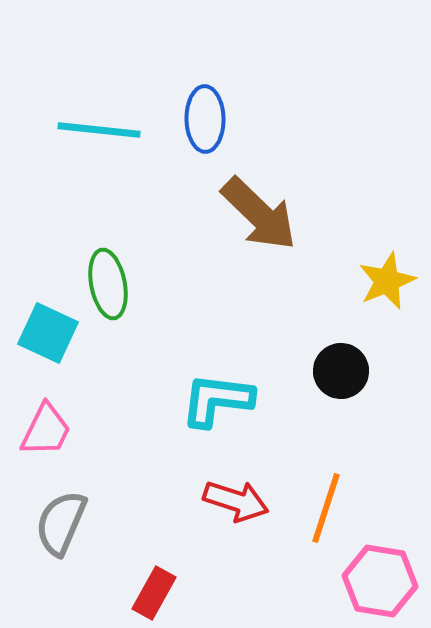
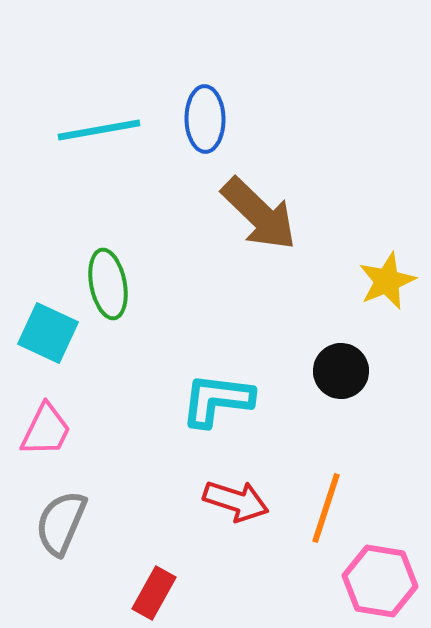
cyan line: rotated 16 degrees counterclockwise
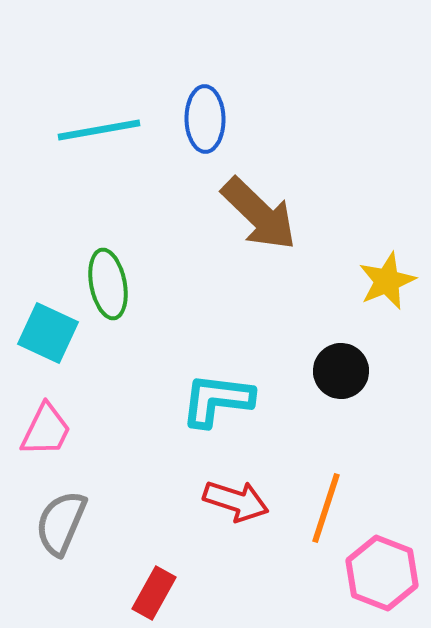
pink hexagon: moved 2 px right, 8 px up; rotated 12 degrees clockwise
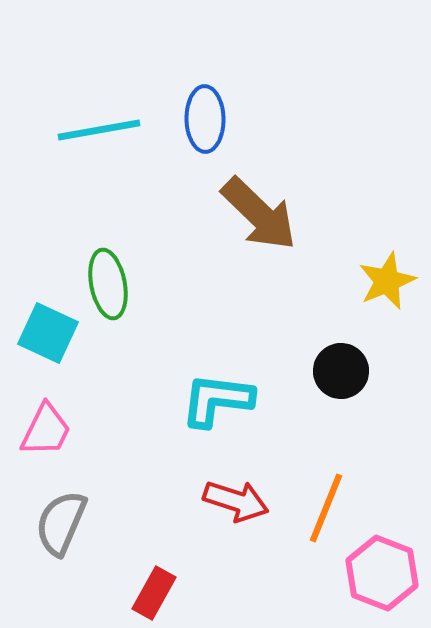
orange line: rotated 4 degrees clockwise
